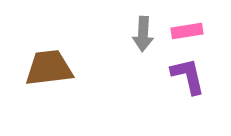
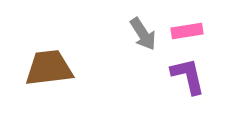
gray arrow: rotated 36 degrees counterclockwise
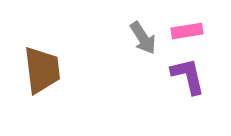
gray arrow: moved 4 px down
brown trapezoid: moved 7 px left, 2 px down; rotated 90 degrees clockwise
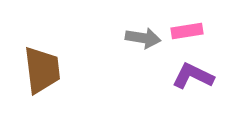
gray arrow: rotated 48 degrees counterclockwise
purple L-shape: moved 5 px right; rotated 51 degrees counterclockwise
